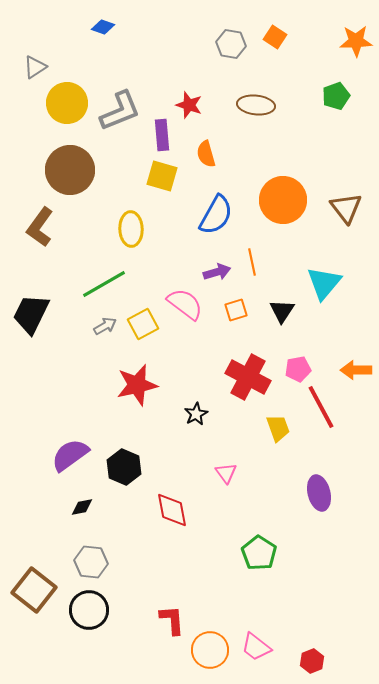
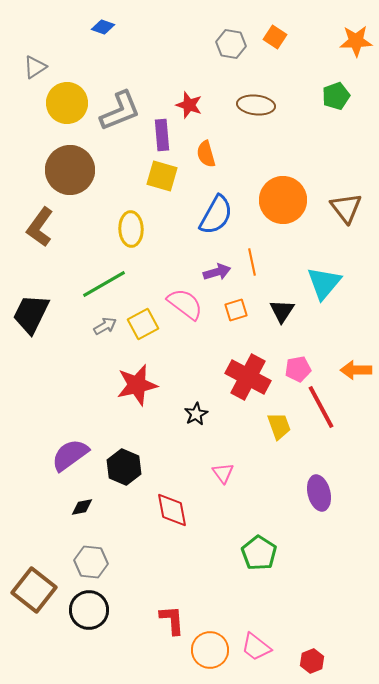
yellow trapezoid at (278, 428): moved 1 px right, 2 px up
pink triangle at (226, 473): moved 3 px left
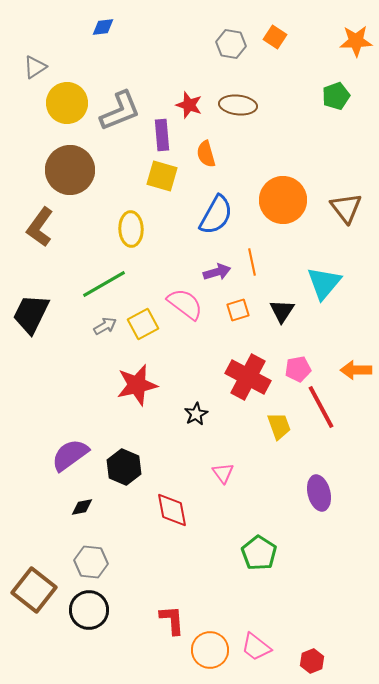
blue diamond at (103, 27): rotated 25 degrees counterclockwise
brown ellipse at (256, 105): moved 18 px left
orange square at (236, 310): moved 2 px right
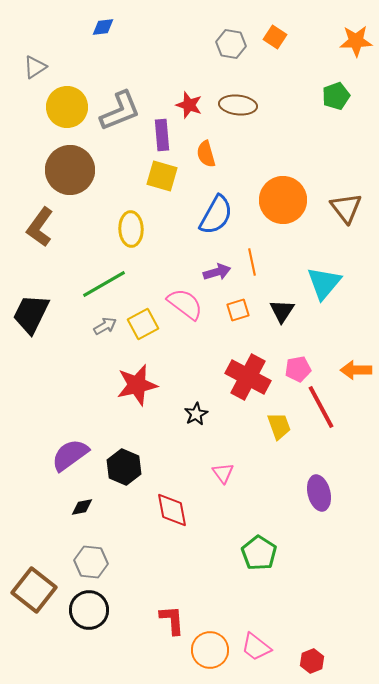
yellow circle at (67, 103): moved 4 px down
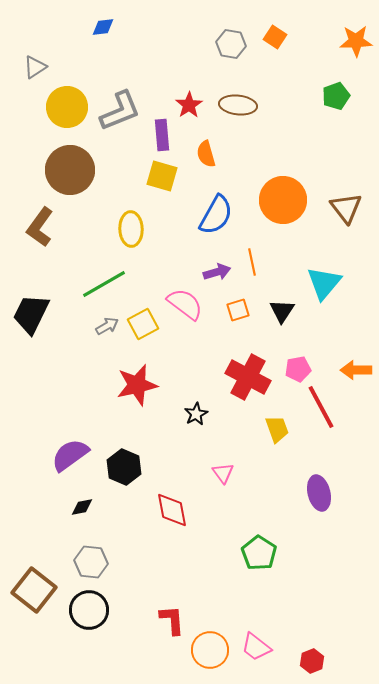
red star at (189, 105): rotated 20 degrees clockwise
gray arrow at (105, 326): moved 2 px right
yellow trapezoid at (279, 426): moved 2 px left, 3 px down
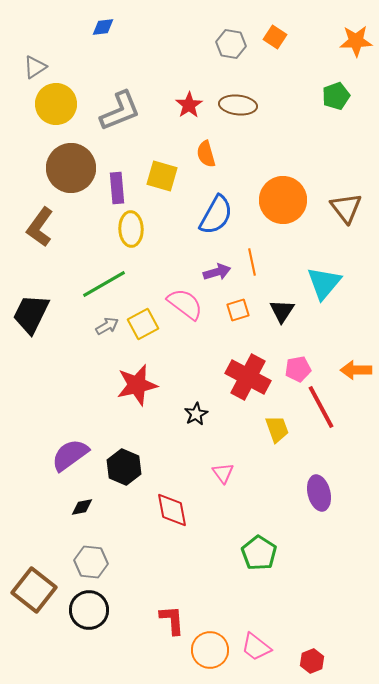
yellow circle at (67, 107): moved 11 px left, 3 px up
purple rectangle at (162, 135): moved 45 px left, 53 px down
brown circle at (70, 170): moved 1 px right, 2 px up
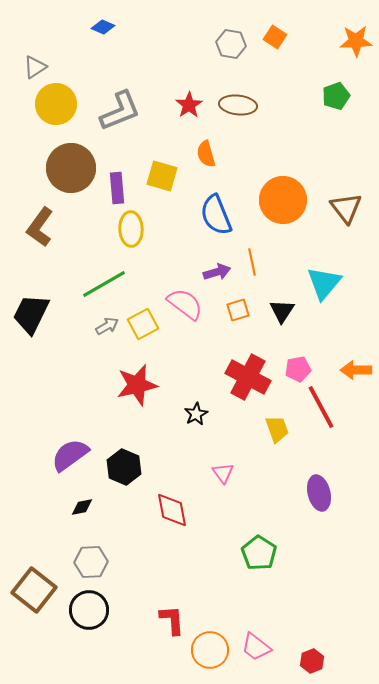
blue diamond at (103, 27): rotated 30 degrees clockwise
blue semicircle at (216, 215): rotated 129 degrees clockwise
gray hexagon at (91, 562): rotated 8 degrees counterclockwise
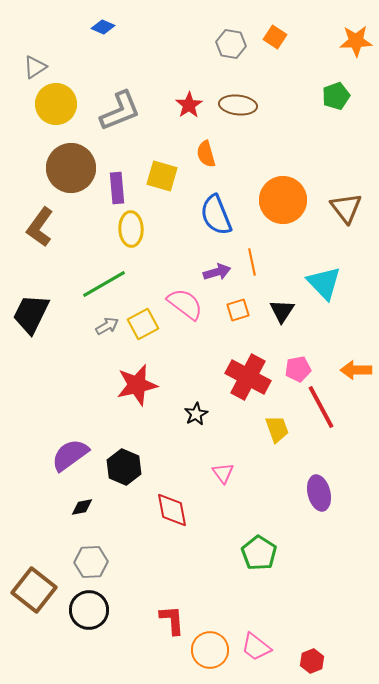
cyan triangle at (324, 283): rotated 24 degrees counterclockwise
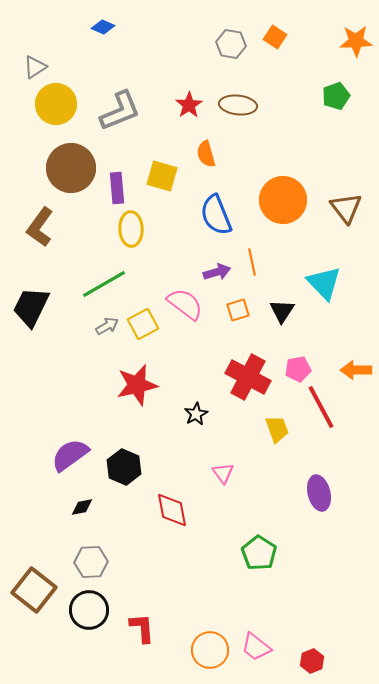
black trapezoid at (31, 314): moved 7 px up
red L-shape at (172, 620): moved 30 px left, 8 px down
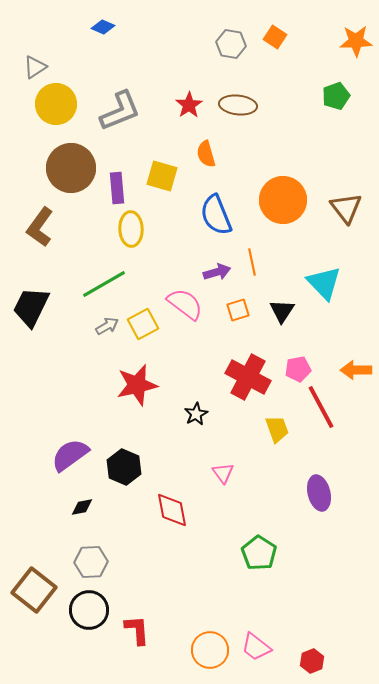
red L-shape at (142, 628): moved 5 px left, 2 px down
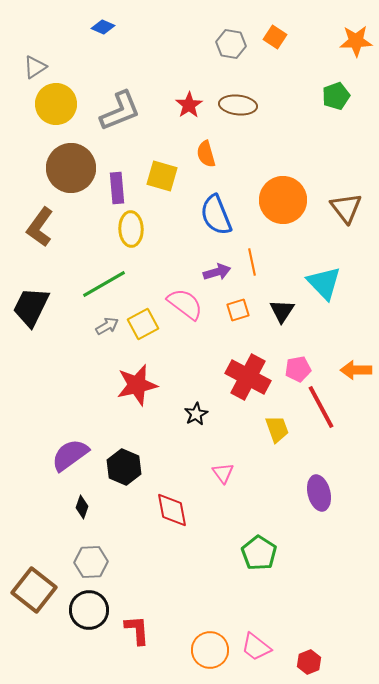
black diamond at (82, 507): rotated 60 degrees counterclockwise
red hexagon at (312, 661): moved 3 px left, 1 px down
